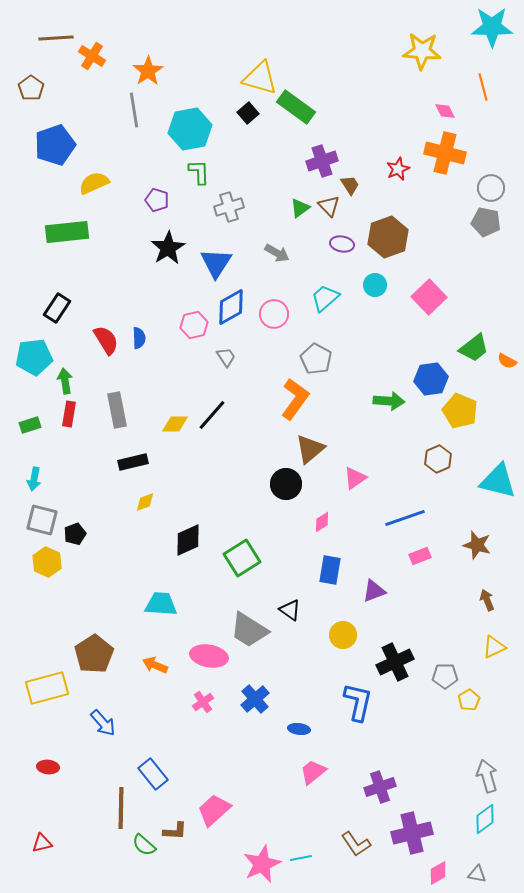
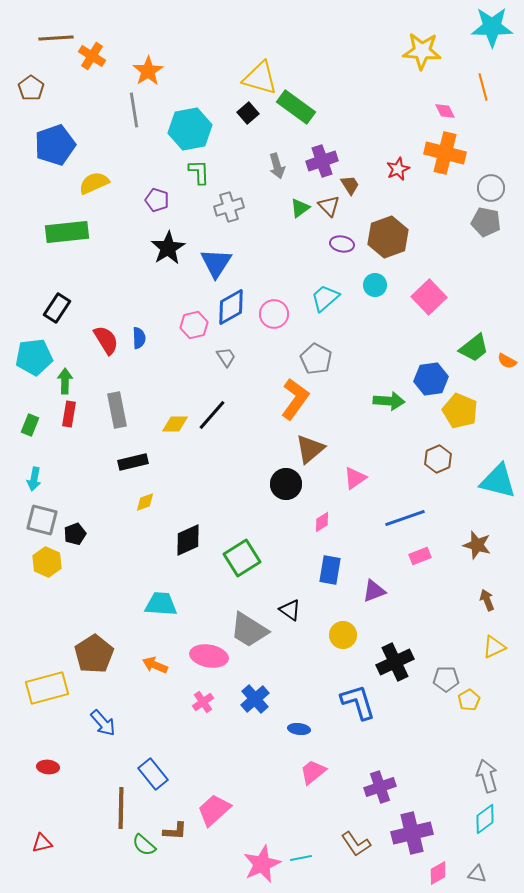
gray arrow at (277, 253): moved 87 px up; rotated 45 degrees clockwise
green arrow at (65, 381): rotated 10 degrees clockwise
green rectangle at (30, 425): rotated 50 degrees counterclockwise
gray pentagon at (445, 676): moved 1 px right, 3 px down
blue L-shape at (358, 702): rotated 30 degrees counterclockwise
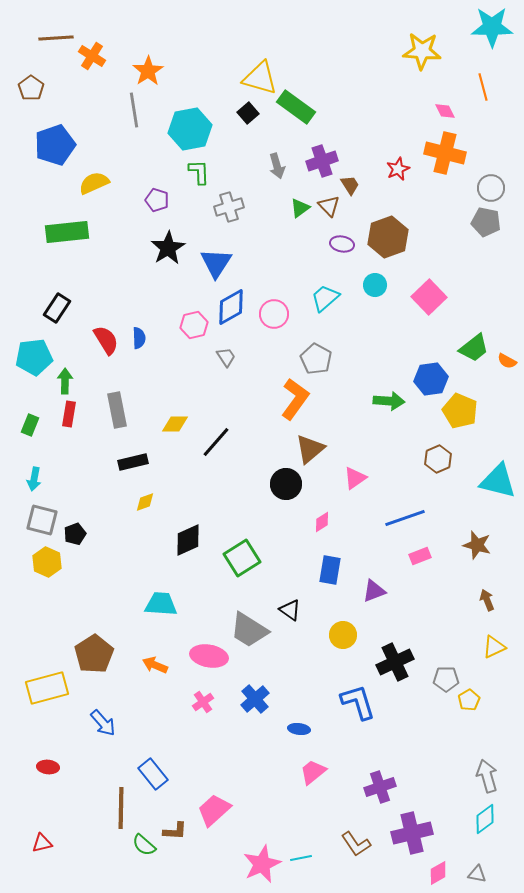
black line at (212, 415): moved 4 px right, 27 px down
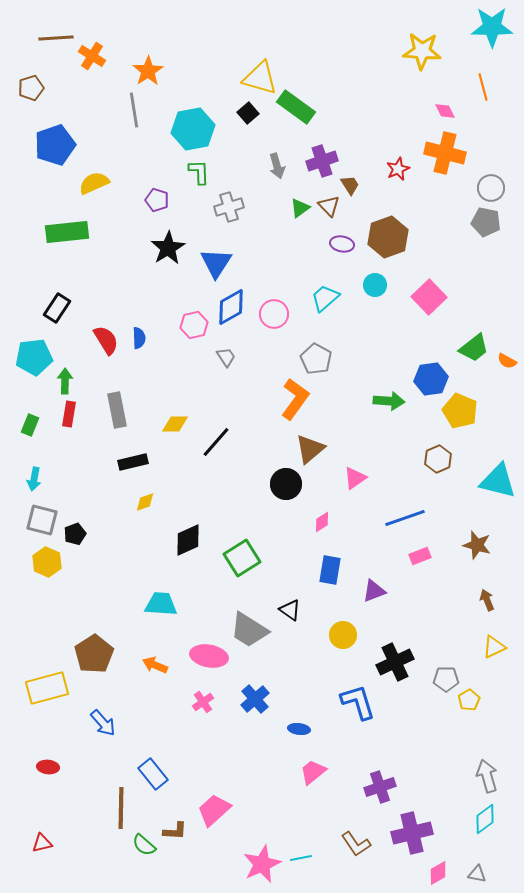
brown pentagon at (31, 88): rotated 20 degrees clockwise
cyan hexagon at (190, 129): moved 3 px right
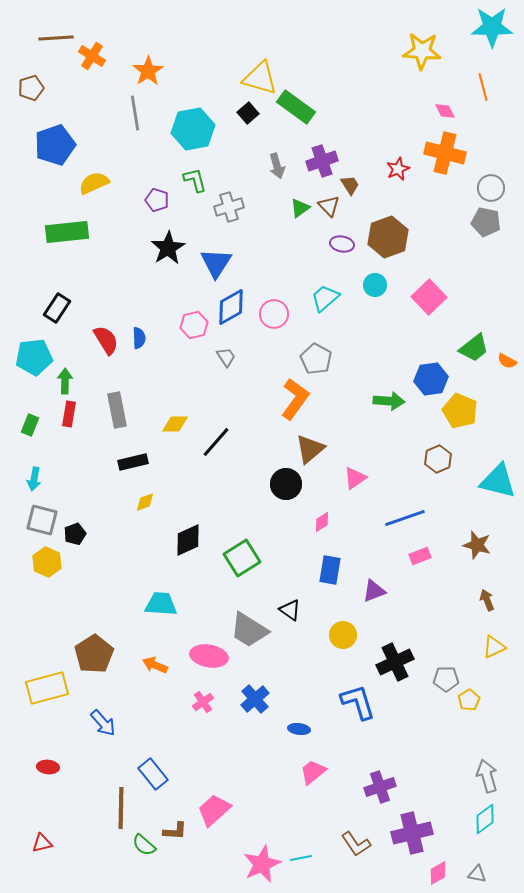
gray line at (134, 110): moved 1 px right, 3 px down
green L-shape at (199, 172): moved 4 px left, 8 px down; rotated 12 degrees counterclockwise
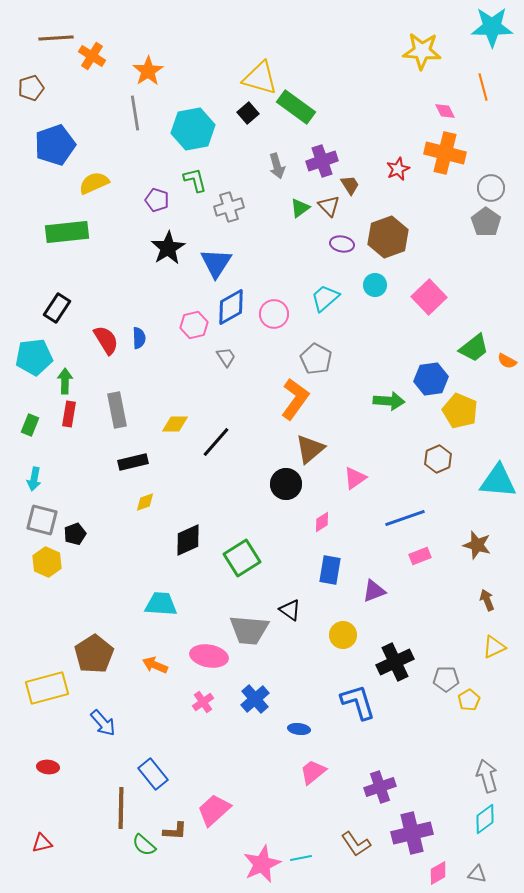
gray pentagon at (486, 222): rotated 24 degrees clockwise
cyan triangle at (498, 481): rotated 9 degrees counterclockwise
gray trapezoid at (249, 630): rotated 27 degrees counterclockwise
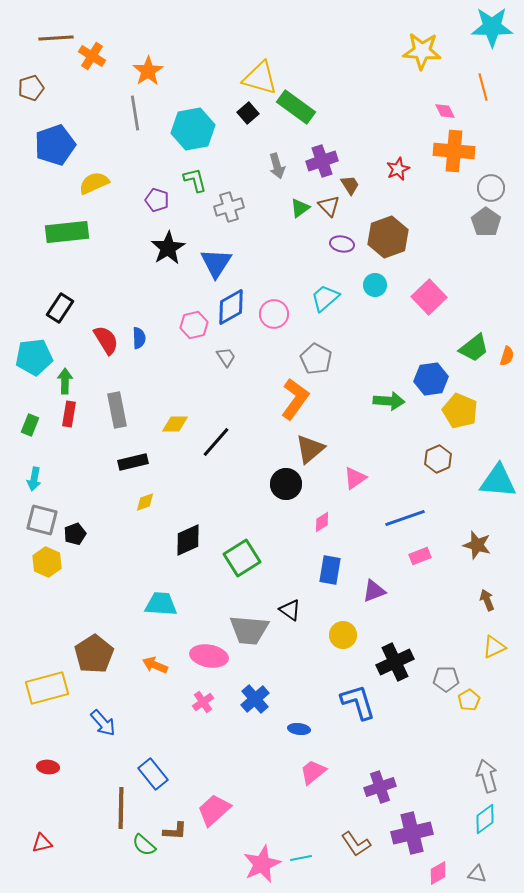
orange cross at (445, 153): moved 9 px right, 2 px up; rotated 9 degrees counterclockwise
black rectangle at (57, 308): moved 3 px right
orange semicircle at (507, 361): moved 5 px up; rotated 102 degrees counterclockwise
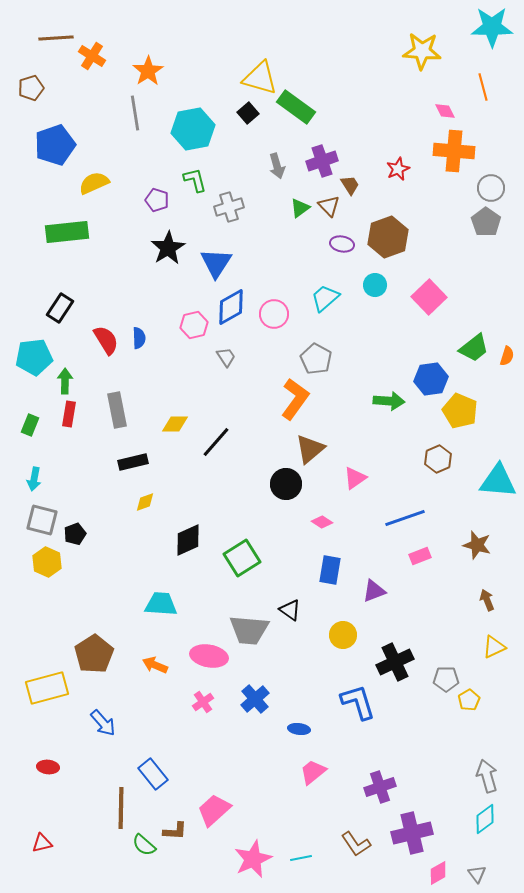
pink diamond at (322, 522): rotated 65 degrees clockwise
pink star at (262, 864): moved 9 px left, 5 px up
gray triangle at (477, 874): rotated 42 degrees clockwise
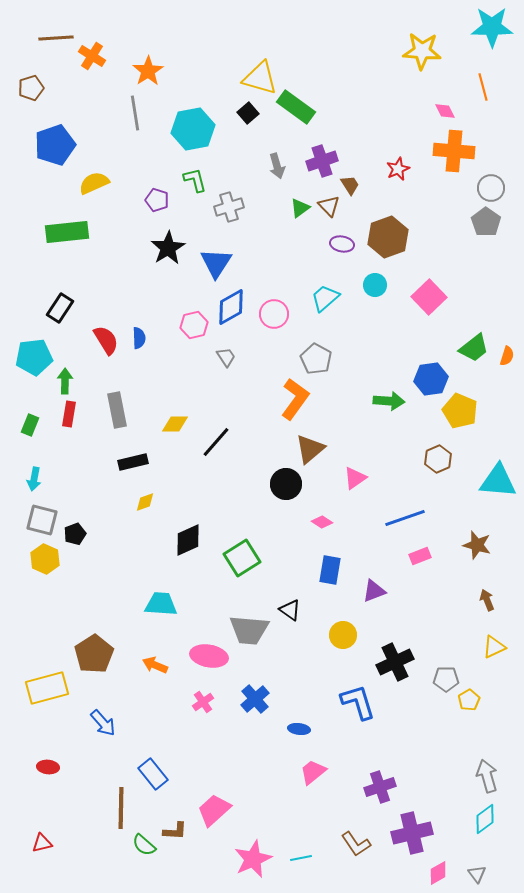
yellow hexagon at (47, 562): moved 2 px left, 3 px up
